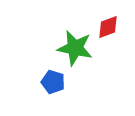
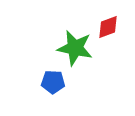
blue pentagon: rotated 15 degrees counterclockwise
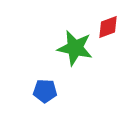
blue pentagon: moved 8 px left, 9 px down
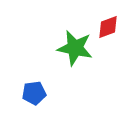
blue pentagon: moved 11 px left, 2 px down; rotated 10 degrees counterclockwise
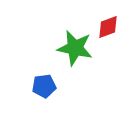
blue pentagon: moved 10 px right, 7 px up
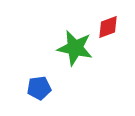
blue pentagon: moved 5 px left, 2 px down
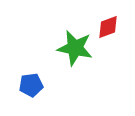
blue pentagon: moved 8 px left, 3 px up
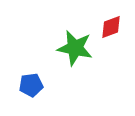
red diamond: moved 3 px right
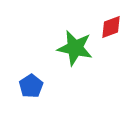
blue pentagon: moved 1 px down; rotated 25 degrees counterclockwise
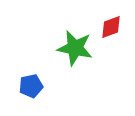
blue pentagon: rotated 20 degrees clockwise
